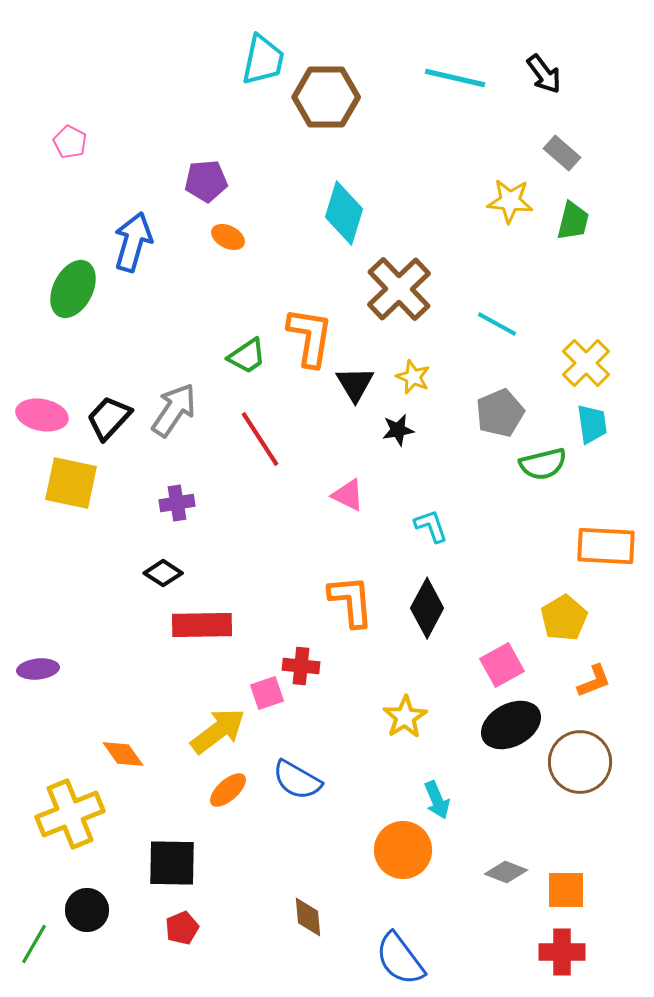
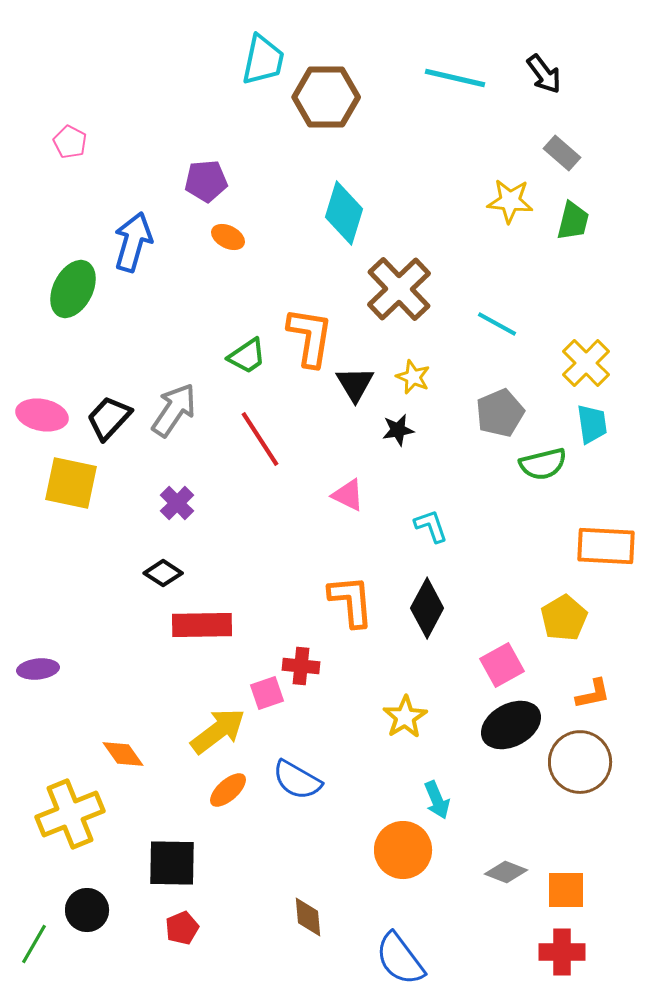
purple cross at (177, 503): rotated 36 degrees counterclockwise
orange L-shape at (594, 681): moved 1 px left, 13 px down; rotated 9 degrees clockwise
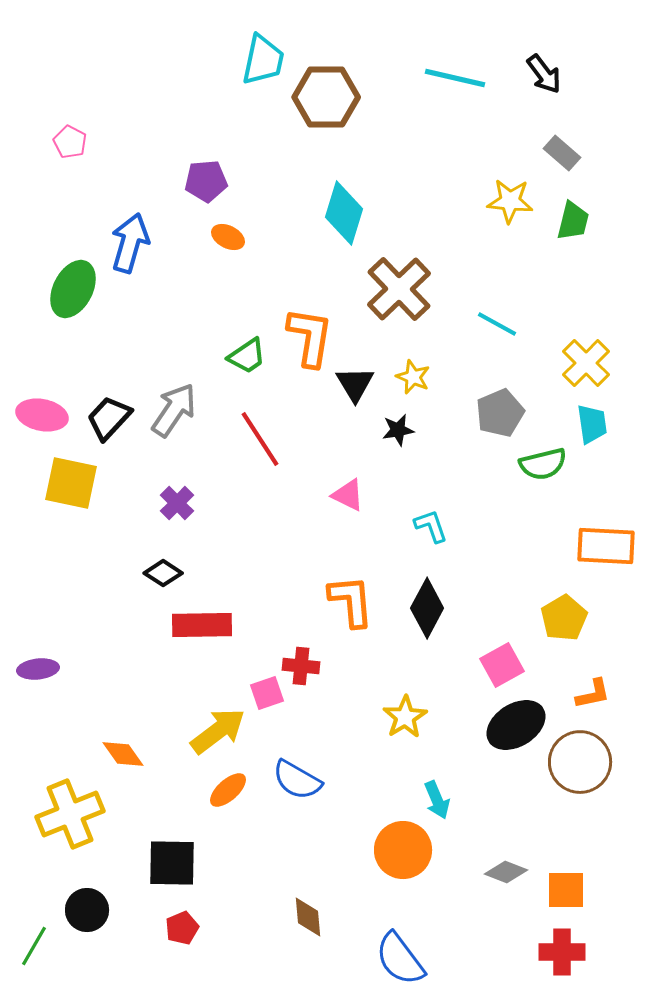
blue arrow at (133, 242): moved 3 px left, 1 px down
black ellipse at (511, 725): moved 5 px right; rotated 4 degrees counterclockwise
green line at (34, 944): moved 2 px down
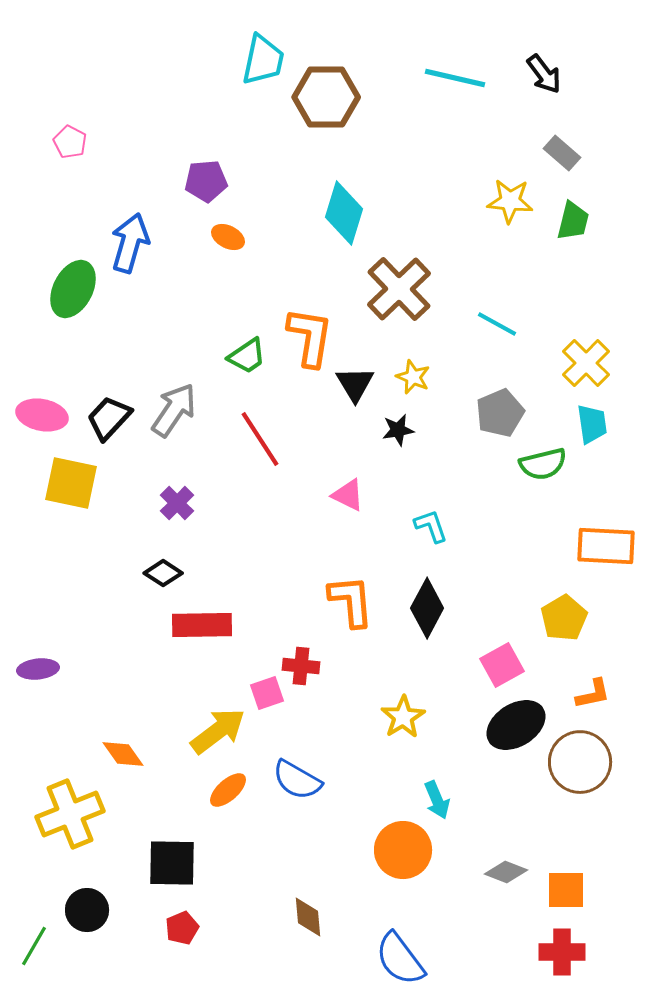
yellow star at (405, 717): moved 2 px left
